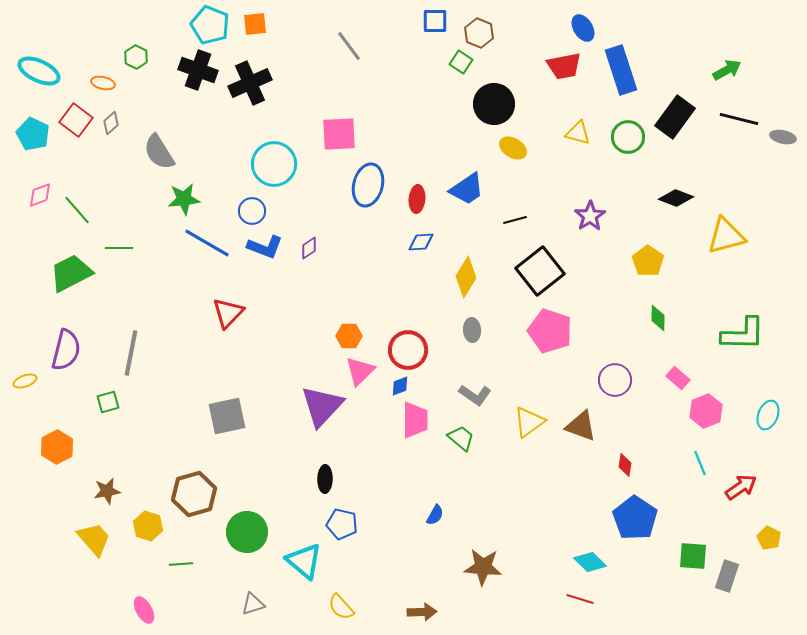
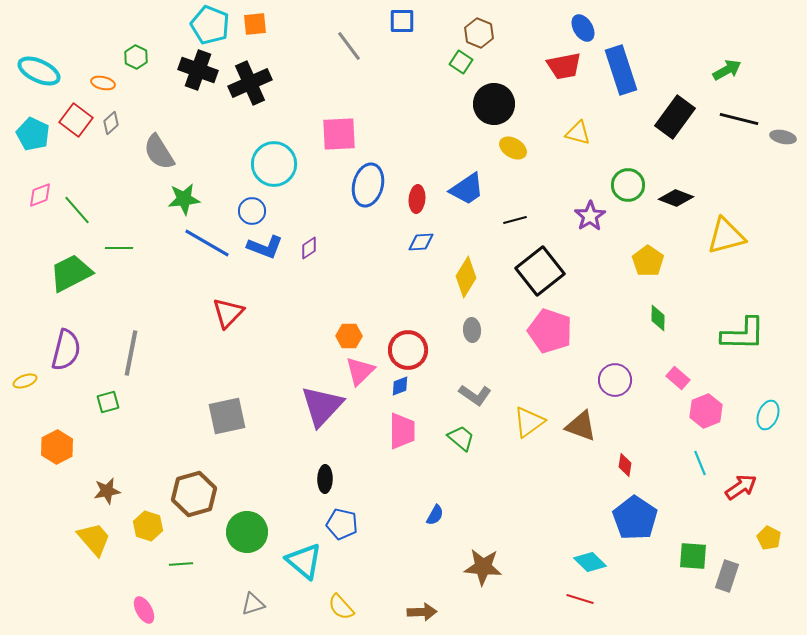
blue square at (435, 21): moved 33 px left
green circle at (628, 137): moved 48 px down
pink trapezoid at (415, 420): moved 13 px left, 11 px down
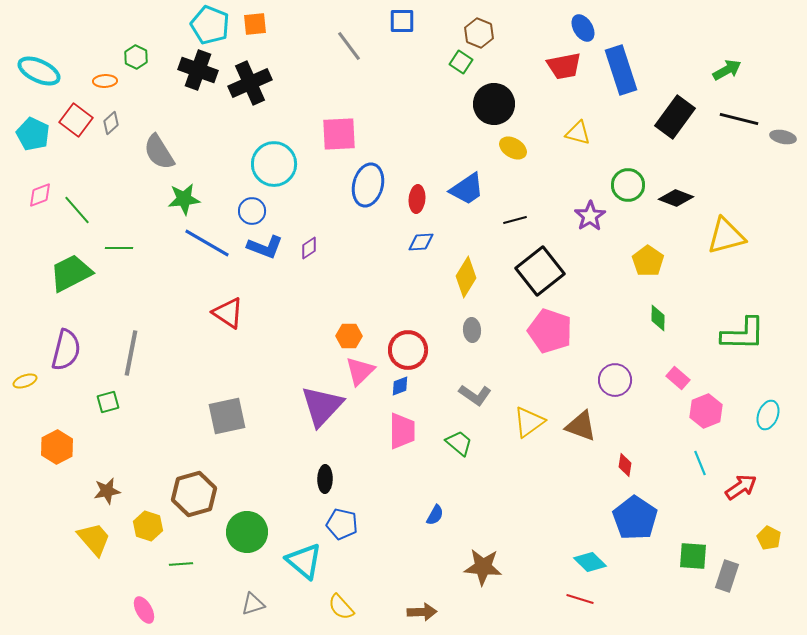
orange ellipse at (103, 83): moved 2 px right, 2 px up; rotated 15 degrees counterclockwise
red triangle at (228, 313): rotated 40 degrees counterclockwise
green trapezoid at (461, 438): moved 2 px left, 5 px down
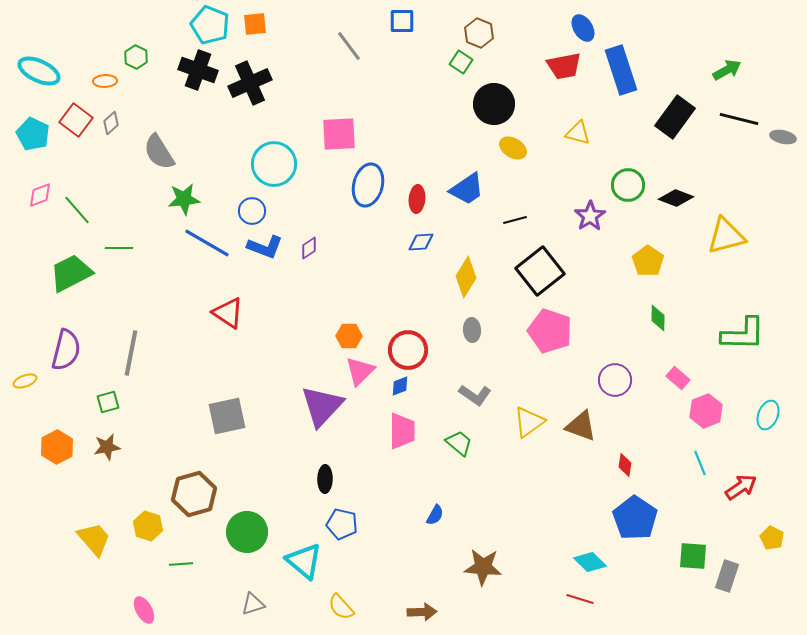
brown star at (107, 491): moved 44 px up
yellow pentagon at (769, 538): moved 3 px right
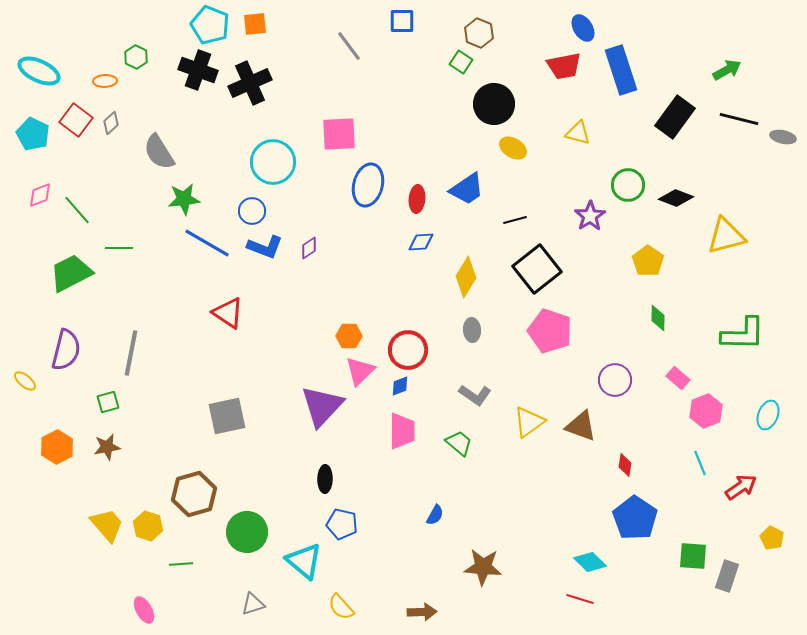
cyan circle at (274, 164): moved 1 px left, 2 px up
black square at (540, 271): moved 3 px left, 2 px up
yellow ellipse at (25, 381): rotated 60 degrees clockwise
yellow trapezoid at (94, 539): moved 13 px right, 14 px up
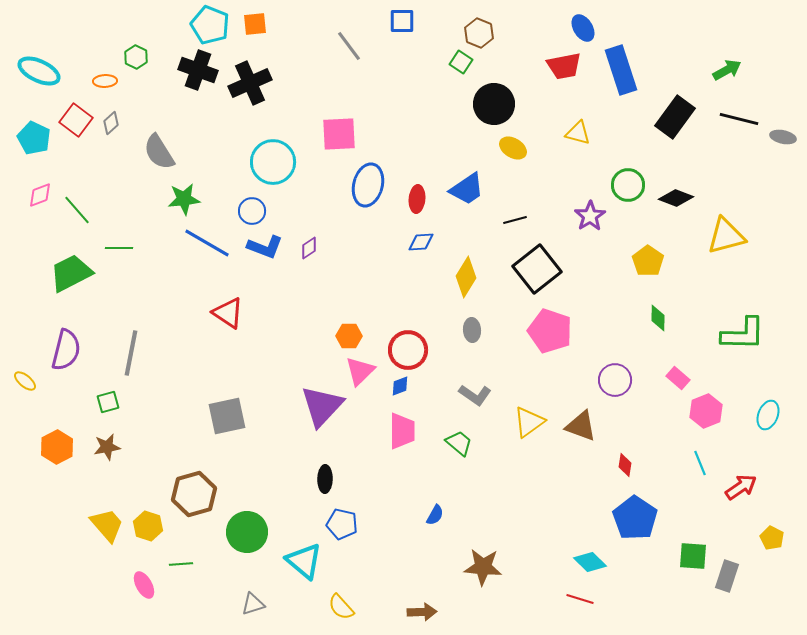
cyan pentagon at (33, 134): moved 1 px right, 4 px down
pink ellipse at (144, 610): moved 25 px up
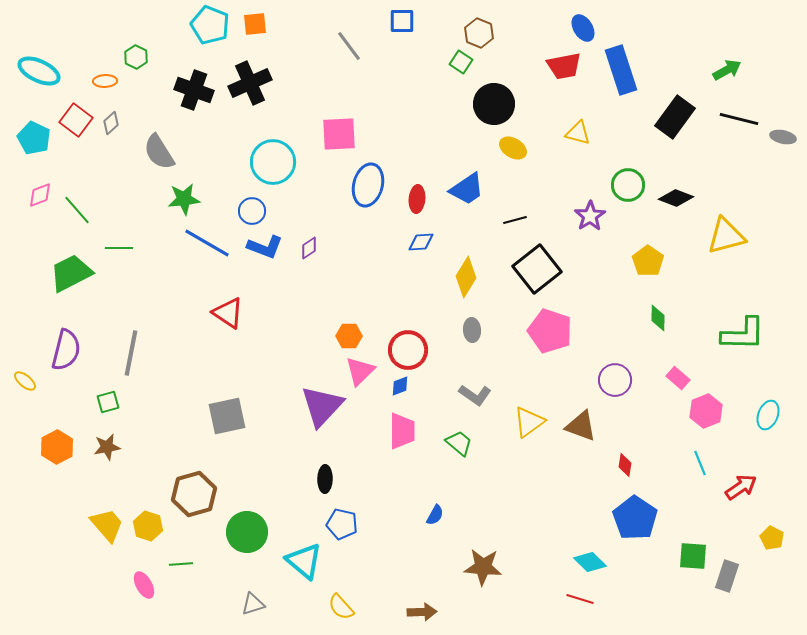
black cross at (198, 70): moved 4 px left, 20 px down
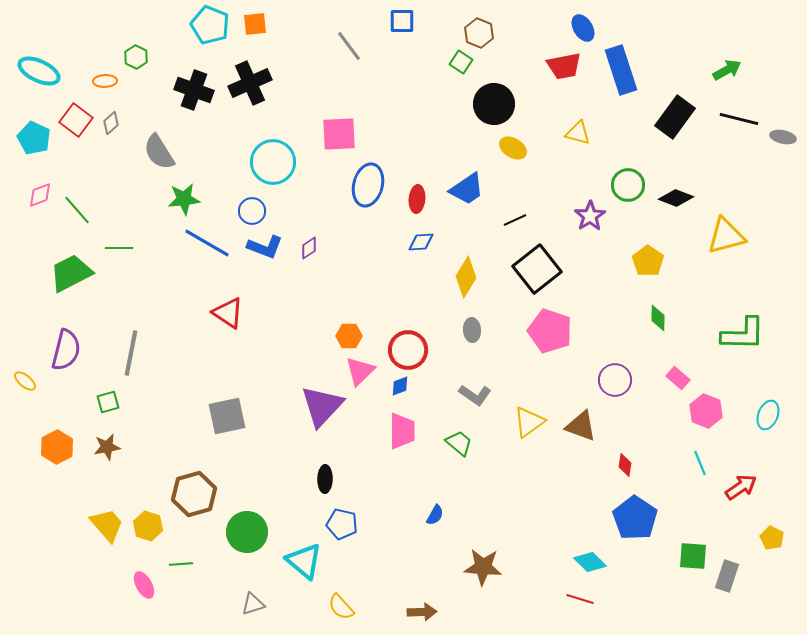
black line at (515, 220): rotated 10 degrees counterclockwise
pink hexagon at (706, 411): rotated 16 degrees counterclockwise
